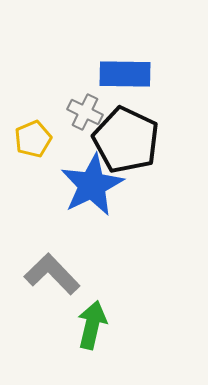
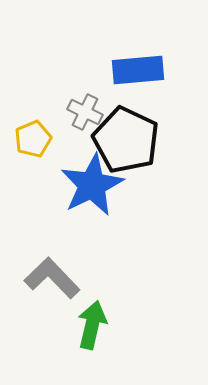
blue rectangle: moved 13 px right, 4 px up; rotated 6 degrees counterclockwise
gray L-shape: moved 4 px down
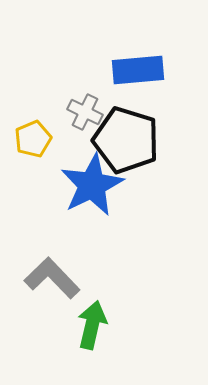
black pentagon: rotated 8 degrees counterclockwise
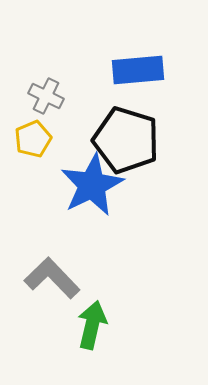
gray cross: moved 39 px left, 16 px up
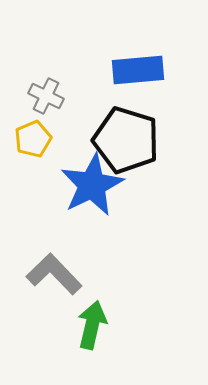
gray L-shape: moved 2 px right, 4 px up
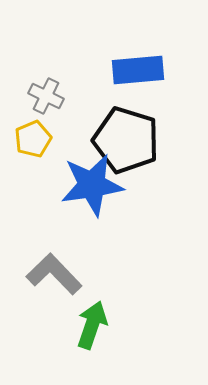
blue star: rotated 18 degrees clockwise
green arrow: rotated 6 degrees clockwise
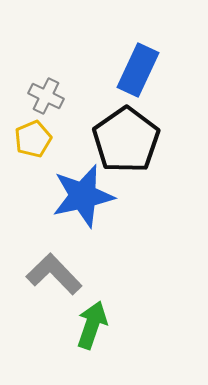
blue rectangle: rotated 60 degrees counterclockwise
black pentagon: rotated 20 degrees clockwise
blue star: moved 9 px left, 11 px down; rotated 4 degrees counterclockwise
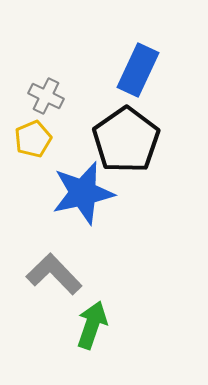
blue star: moved 3 px up
